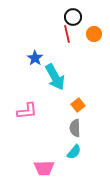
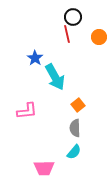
orange circle: moved 5 px right, 3 px down
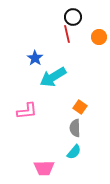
cyan arrow: moved 2 px left; rotated 88 degrees clockwise
orange square: moved 2 px right, 2 px down; rotated 16 degrees counterclockwise
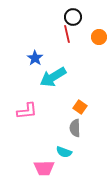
cyan semicircle: moved 10 px left; rotated 70 degrees clockwise
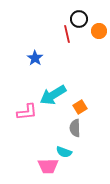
black circle: moved 6 px right, 2 px down
orange circle: moved 6 px up
cyan arrow: moved 18 px down
orange square: rotated 24 degrees clockwise
pink L-shape: moved 1 px down
pink trapezoid: moved 4 px right, 2 px up
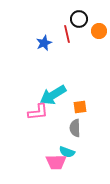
blue star: moved 9 px right, 15 px up; rotated 14 degrees clockwise
orange square: rotated 24 degrees clockwise
pink L-shape: moved 11 px right
cyan semicircle: moved 3 px right
pink trapezoid: moved 8 px right, 4 px up
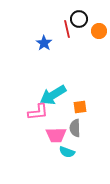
red line: moved 5 px up
blue star: rotated 14 degrees counterclockwise
pink trapezoid: moved 27 px up
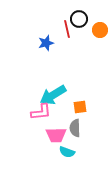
orange circle: moved 1 px right, 1 px up
blue star: moved 2 px right; rotated 21 degrees clockwise
pink L-shape: moved 3 px right
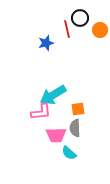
black circle: moved 1 px right, 1 px up
orange square: moved 2 px left, 2 px down
cyan semicircle: moved 2 px right, 1 px down; rotated 21 degrees clockwise
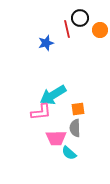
pink trapezoid: moved 3 px down
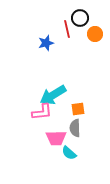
orange circle: moved 5 px left, 4 px down
pink L-shape: moved 1 px right
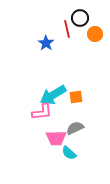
blue star: rotated 21 degrees counterclockwise
orange square: moved 2 px left, 12 px up
gray semicircle: rotated 66 degrees clockwise
